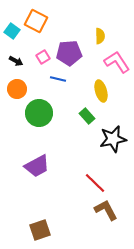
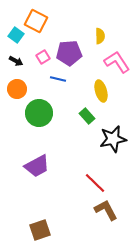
cyan square: moved 4 px right, 4 px down
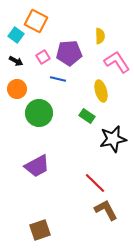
green rectangle: rotated 14 degrees counterclockwise
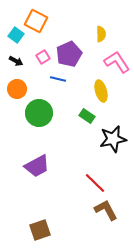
yellow semicircle: moved 1 px right, 2 px up
purple pentagon: moved 1 px down; rotated 20 degrees counterclockwise
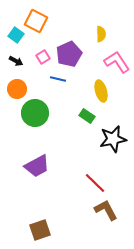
green circle: moved 4 px left
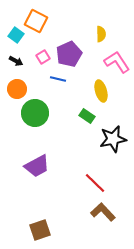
brown L-shape: moved 3 px left, 2 px down; rotated 15 degrees counterclockwise
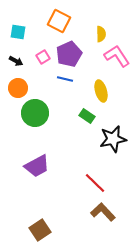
orange square: moved 23 px right
cyan square: moved 2 px right, 3 px up; rotated 28 degrees counterclockwise
pink L-shape: moved 6 px up
blue line: moved 7 px right
orange circle: moved 1 px right, 1 px up
brown square: rotated 15 degrees counterclockwise
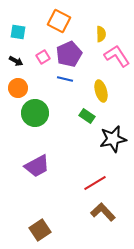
red line: rotated 75 degrees counterclockwise
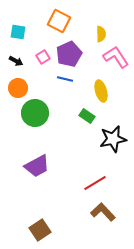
pink L-shape: moved 1 px left, 1 px down
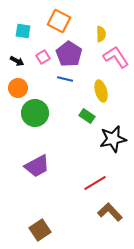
cyan square: moved 5 px right, 1 px up
purple pentagon: rotated 15 degrees counterclockwise
black arrow: moved 1 px right
brown L-shape: moved 7 px right
